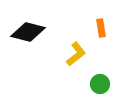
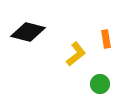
orange rectangle: moved 5 px right, 11 px down
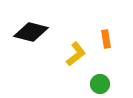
black diamond: moved 3 px right
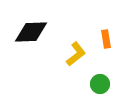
black diamond: rotated 16 degrees counterclockwise
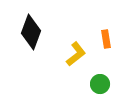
black diamond: rotated 68 degrees counterclockwise
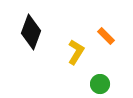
orange rectangle: moved 3 px up; rotated 36 degrees counterclockwise
yellow L-shape: moved 2 px up; rotated 20 degrees counterclockwise
